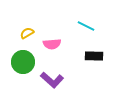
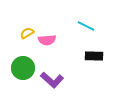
pink semicircle: moved 5 px left, 4 px up
green circle: moved 6 px down
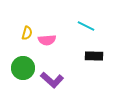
yellow semicircle: rotated 136 degrees clockwise
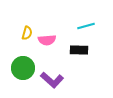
cyan line: rotated 42 degrees counterclockwise
black rectangle: moved 15 px left, 6 px up
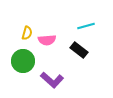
black rectangle: rotated 36 degrees clockwise
green circle: moved 7 px up
